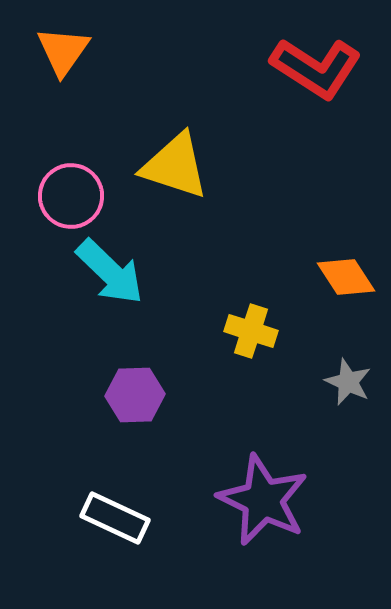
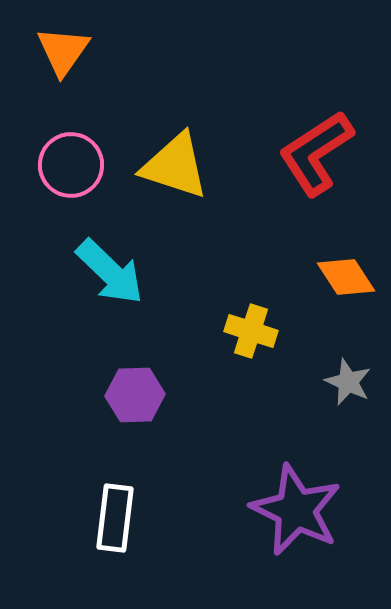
red L-shape: moved 85 px down; rotated 114 degrees clockwise
pink circle: moved 31 px up
purple star: moved 33 px right, 10 px down
white rectangle: rotated 72 degrees clockwise
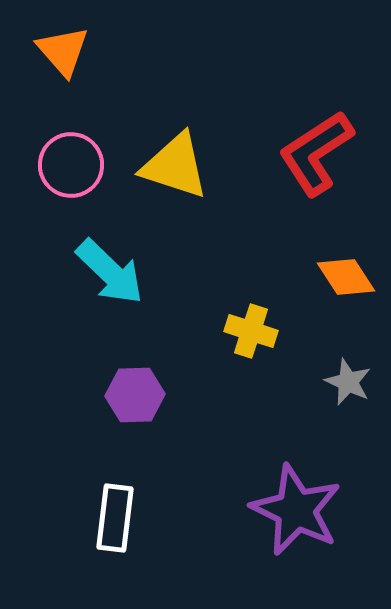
orange triangle: rotated 16 degrees counterclockwise
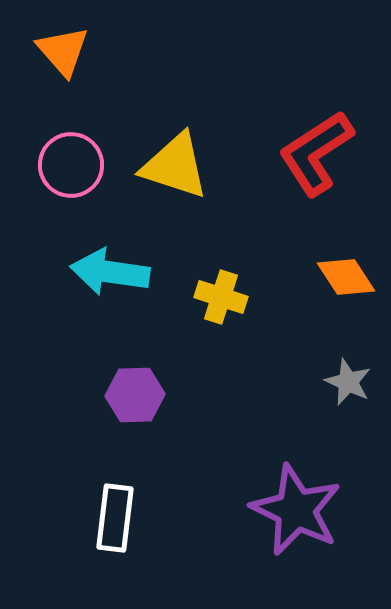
cyan arrow: rotated 144 degrees clockwise
yellow cross: moved 30 px left, 34 px up
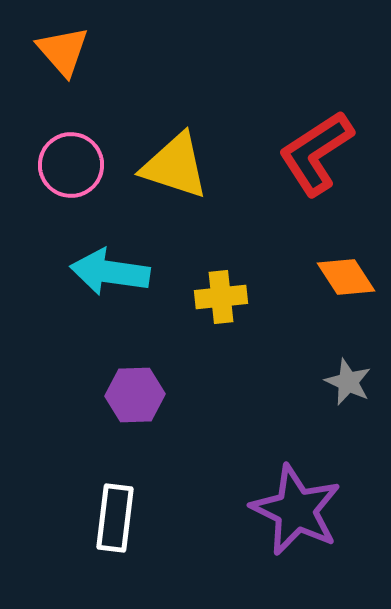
yellow cross: rotated 24 degrees counterclockwise
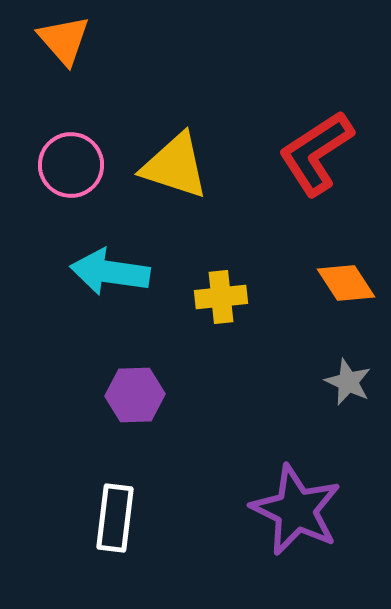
orange triangle: moved 1 px right, 11 px up
orange diamond: moved 6 px down
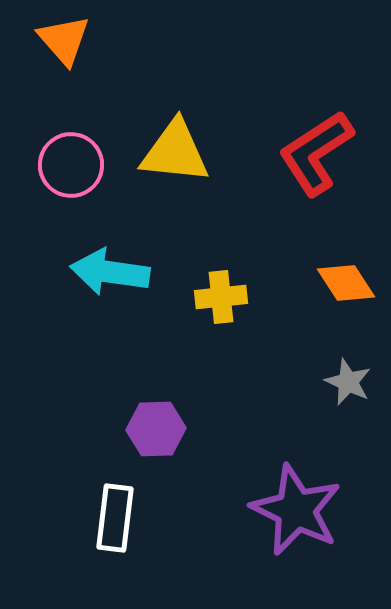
yellow triangle: moved 14 px up; rotated 12 degrees counterclockwise
purple hexagon: moved 21 px right, 34 px down
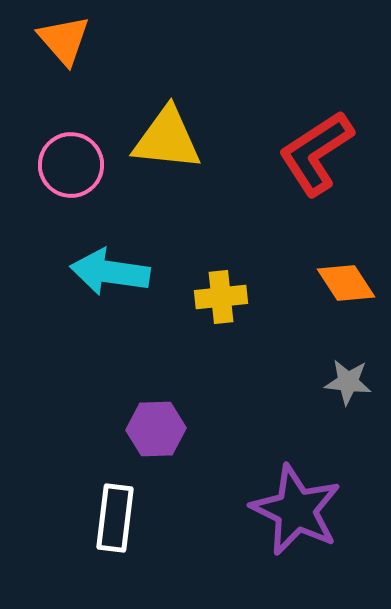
yellow triangle: moved 8 px left, 13 px up
gray star: rotated 18 degrees counterclockwise
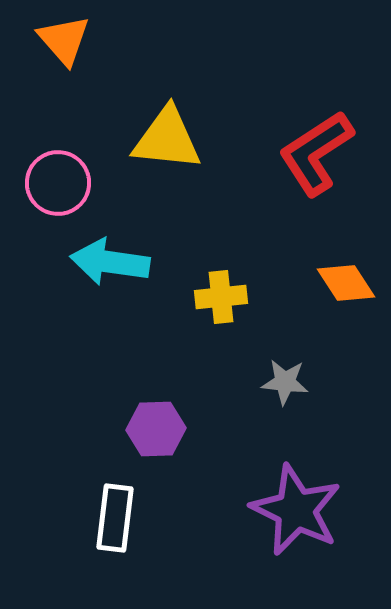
pink circle: moved 13 px left, 18 px down
cyan arrow: moved 10 px up
gray star: moved 63 px left
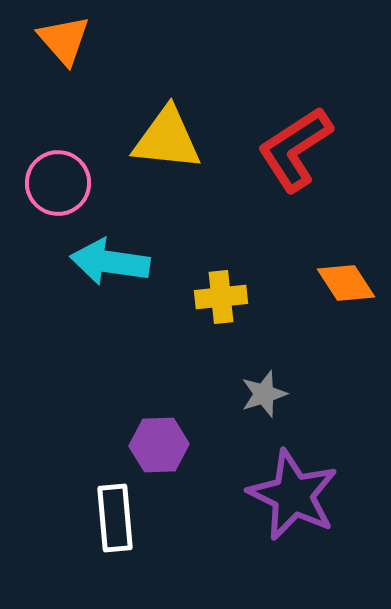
red L-shape: moved 21 px left, 4 px up
gray star: moved 21 px left, 12 px down; rotated 24 degrees counterclockwise
purple hexagon: moved 3 px right, 16 px down
purple star: moved 3 px left, 15 px up
white rectangle: rotated 12 degrees counterclockwise
